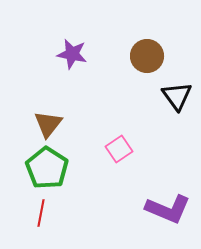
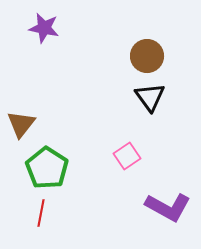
purple star: moved 28 px left, 26 px up
black triangle: moved 27 px left, 1 px down
brown triangle: moved 27 px left
pink square: moved 8 px right, 7 px down
purple L-shape: moved 2 px up; rotated 6 degrees clockwise
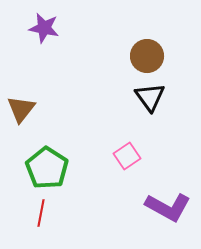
brown triangle: moved 15 px up
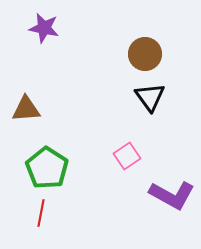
brown circle: moved 2 px left, 2 px up
brown triangle: moved 5 px right; rotated 48 degrees clockwise
purple L-shape: moved 4 px right, 12 px up
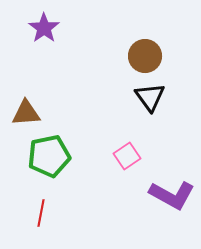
purple star: rotated 24 degrees clockwise
brown circle: moved 2 px down
brown triangle: moved 4 px down
green pentagon: moved 2 px right, 12 px up; rotated 27 degrees clockwise
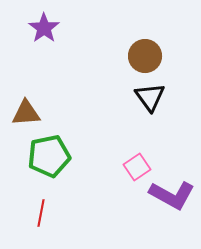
pink square: moved 10 px right, 11 px down
